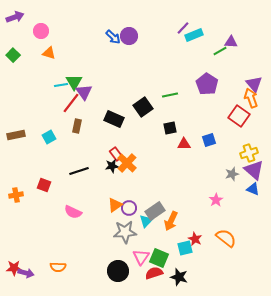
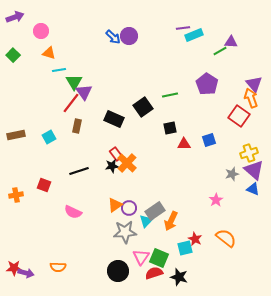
purple line at (183, 28): rotated 40 degrees clockwise
cyan line at (61, 85): moved 2 px left, 15 px up
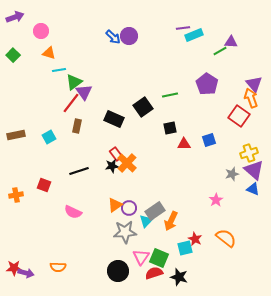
green triangle at (74, 82): rotated 24 degrees clockwise
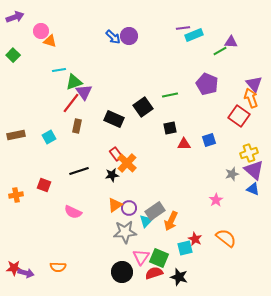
orange triangle at (49, 53): moved 1 px right, 12 px up
green triangle at (74, 82): rotated 18 degrees clockwise
purple pentagon at (207, 84): rotated 10 degrees counterclockwise
black star at (112, 166): moved 9 px down
black circle at (118, 271): moved 4 px right, 1 px down
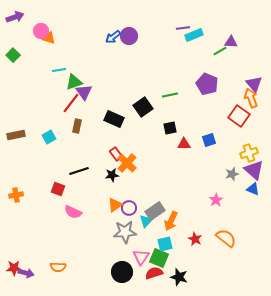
blue arrow at (113, 37): rotated 98 degrees clockwise
orange triangle at (50, 41): moved 1 px left, 3 px up
red square at (44, 185): moved 14 px right, 4 px down
cyan square at (185, 248): moved 20 px left, 4 px up
